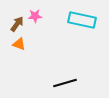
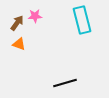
cyan rectangle: rotated 64 degrees clockwise
brown arrow: moved 1 px up
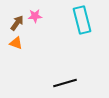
orange triangle: moved 3 px left, 1 px up
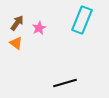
pink star: moved 4 px right, 12 px down; rotated 24 degrees counterclockwise
cyan rectangle: rotated 36 degrees clockwise
orange triangle: rotated 16 degrees clockwise
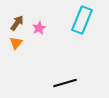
orange triangle: rotated 32 degrees clockwise
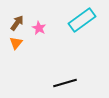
cyan rectangle: rotated 32 degrees clockwise
pink star: rotated 16 degrees counterclockwise
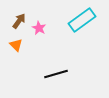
brown arrow: moved 2 px right, 2 px up
orange triangle: moved 2 px down; rotated 24 degrees counterclockwise
black line: moved 9 px left, 9 px up
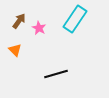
cyan rectangle: moved 7 px left, 1 px up; rotated 20 degrees counterclockwise
orange triangle: moved 1 px left, 5 px down
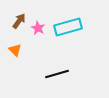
cyan rectangle: moved 7 px left, 8 px down; rotated 40 degrees clockwise
pink star: moved 1 px left
black line: moved 1 px right
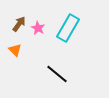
brown arrow: moved 3 px down
cyan rectangle: moved 1 px down; rotated 44 degrees counterclockwise
black line: rotated 55 degrees clockwise
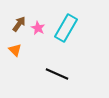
cyan rectangle: moved 2 px left
black line: rotated 15 degrees counterclockwise
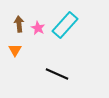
brown arrow: rotated 42 degrees counterclockwise
cyan rectangle: moved 1 px left, 3 px up; rotated 12 degrees clockwise
orange triangle: rotated 16 degrees clockwise
